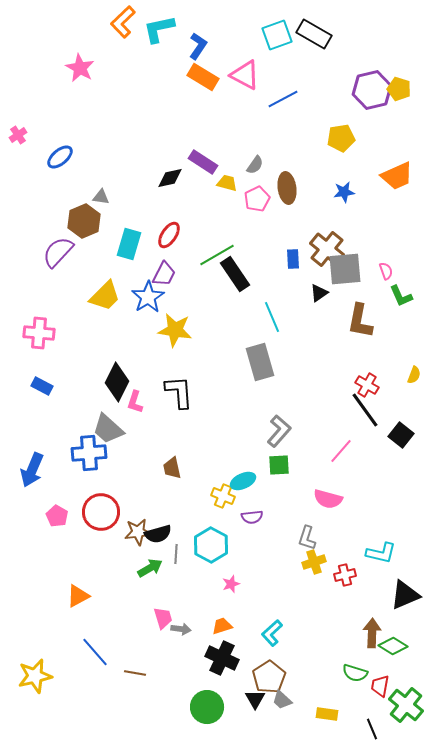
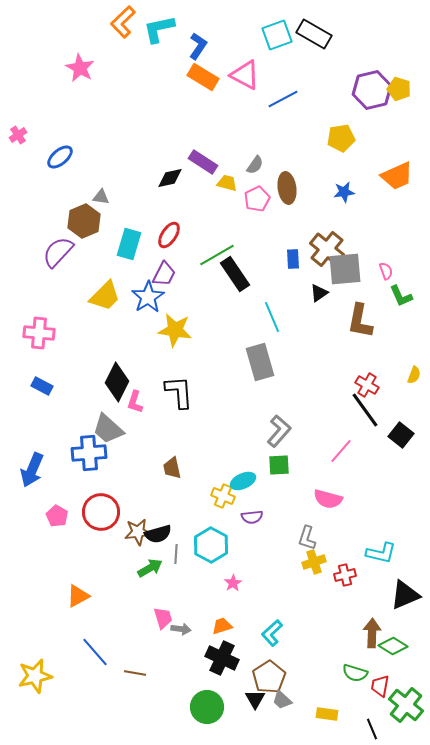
pink star at (231, 584): moved 2 px right, 1 px up; rotated 12 degrees counterclockwise
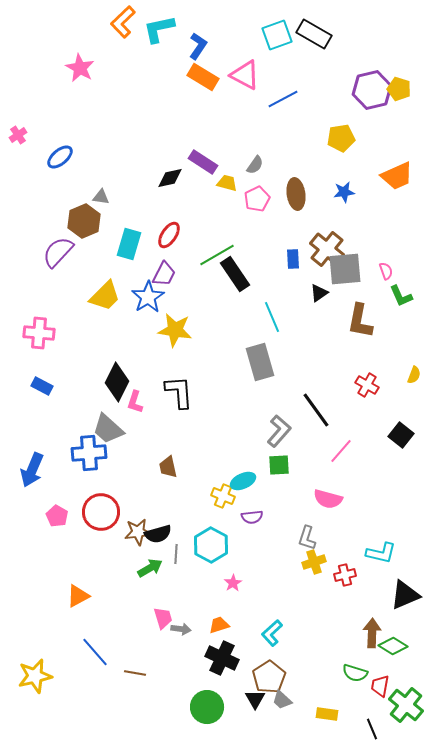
brown ellipse at (287, 188): moved 9 px right, 6 px down
black line at (365, 410): moved 49 px left
brown trapezoid at (172, 468): moved 4 px left, 1 px up
orange trapezoid at (222, 626): moved 3 px left, 1 px up
